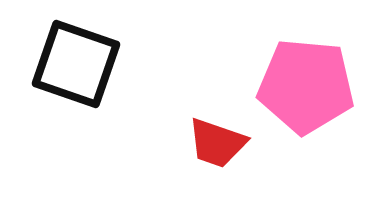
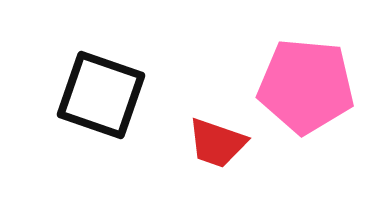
black square: moved 25 px right, 31 px down
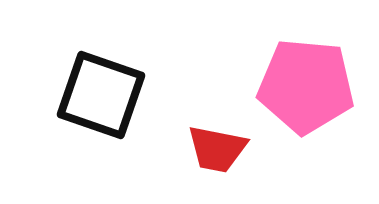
red trapezoid: moved 6 px down; rotated 8 degrees counterclockwise
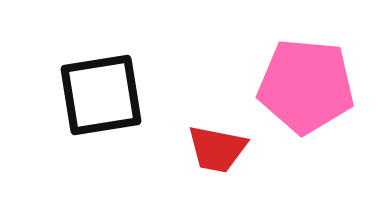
black square: rotated 28 degrees counterclockwise
